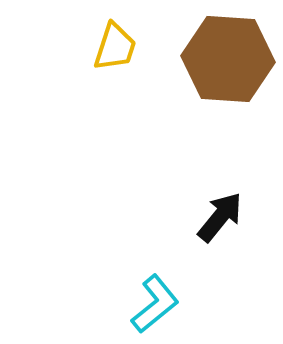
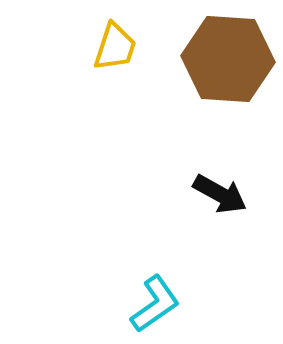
black arrow: moved 23 px up; rotated 80 degrees clockwise
cyan L-shape: rotated 4 degrees clockwise
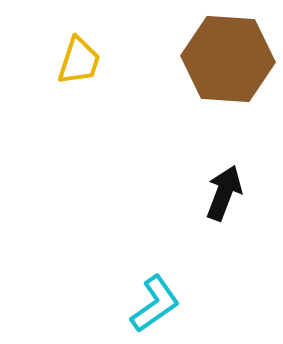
yellow trapezoid: moved 36 px left, 14 px down
black arrow: moved 4 px right, 1 px up; rotated 98 degrees counterclockwise
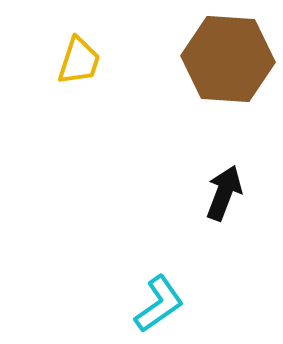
cyan L-shape: moved 4 px right
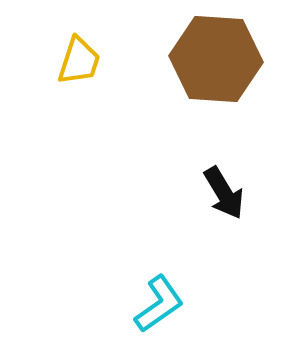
brown hexagon: moved 12 px left
black arrow: rotated 128 degrees clockwise
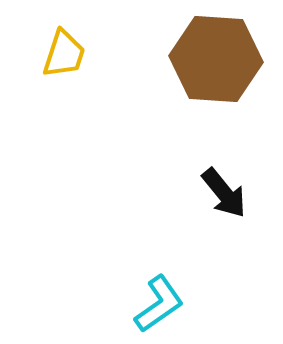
yellow trapezoid: moved 15 px left, 7 px up
black arrow: rotated 8 degrees counterclockwise
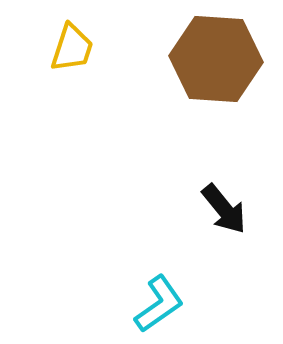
yellow trapezoid: moved 8 px right, 6 px up
black arrow: moved 16 px down
